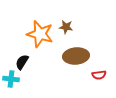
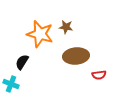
cyan cross: moved 5 px down; rotated 14 degrees clockwise
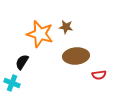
cyan cross: moved 1 px right, 1 px up
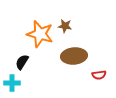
brown star: moved 1 px left, 1 px up
brown ellipse: moved 2 px left
cyan cross: rotated 21 degrees counterclockwise
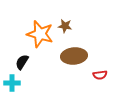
red semicircle: moved 1 px right
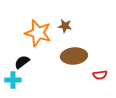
orange star: moved 2 px left, 1 px up
black semicircle: rotated 21 degrees clockwise
cyan cross: moved 1 px right, 3 px up
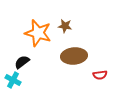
cyan cross: rotated 28 degrees clockwise
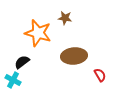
brown star: moved 8 px up
red semicircle: rotated 112 degrees counterclockwise
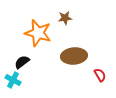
brown star: rotated 16 degrees counterclockwise
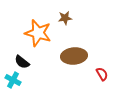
black semicircle: rotated 105 degrees counterclockwise
red semicircle: moved 2 px right, 1 px up
